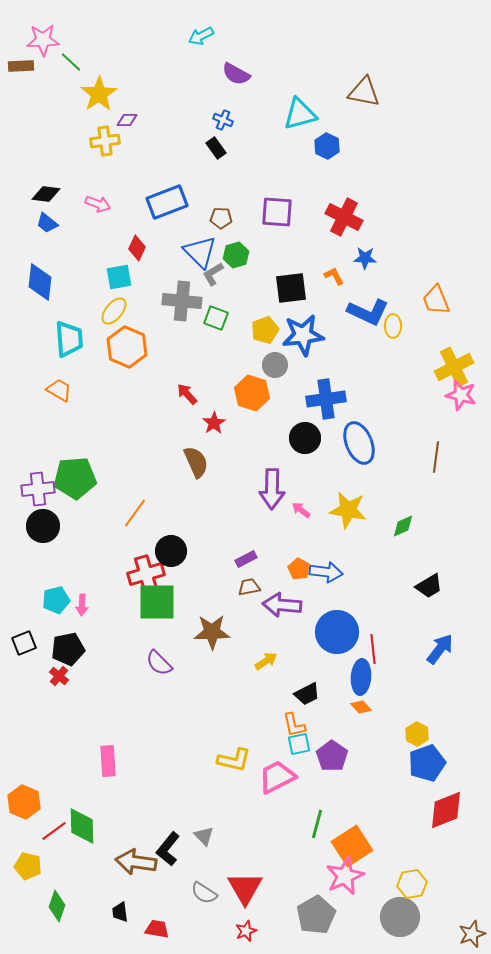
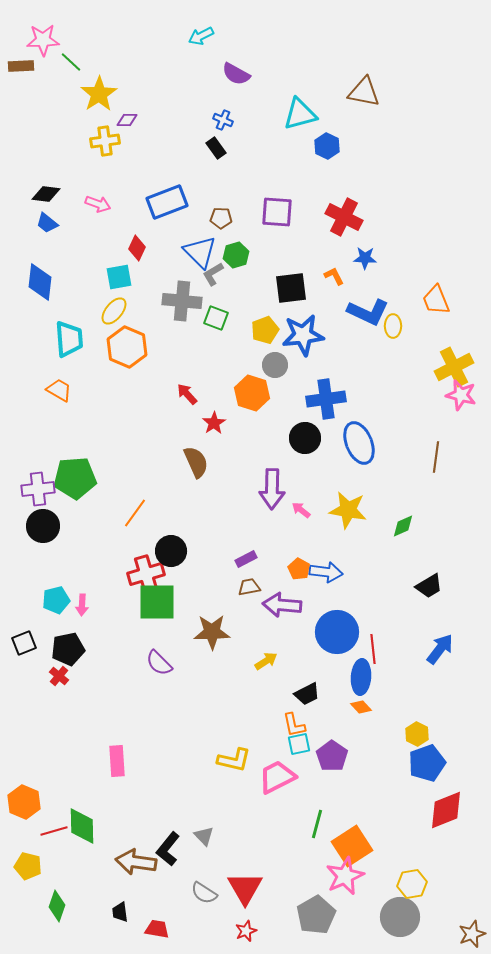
pink rectangle at (108, 761): moved 9 px right
red line at (54, 831): rotated 20 degrees clockwise
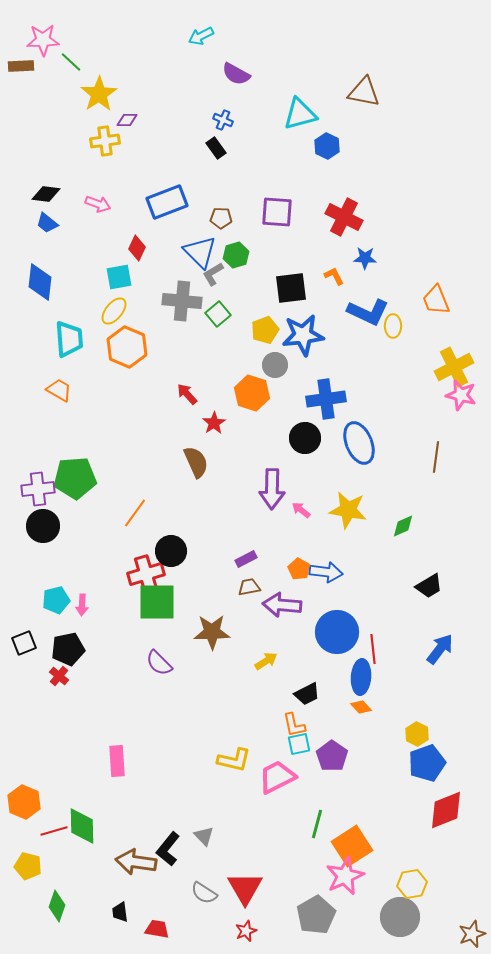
green square at (216, 318): moved 2 px right, 4 px up; rotated 30 degrees clockwise
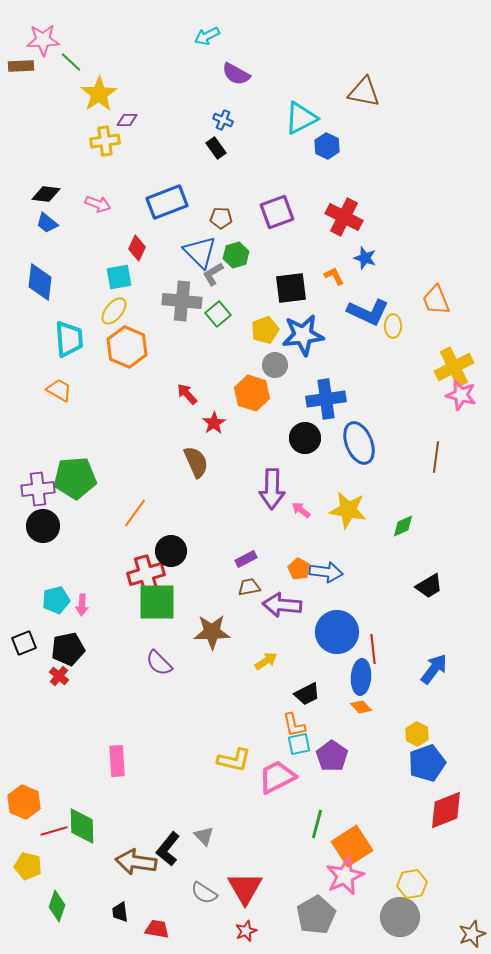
cyan arrow at (201, 36): moved 6 px right
cyan triangle at (300, 114): moved 1 px right, 4 px down; rotated 12 degrees counterclockwise
purple square at (277, 212): rotated 24 degrees counterclockwise
blue star at (365, 258): rotated 15 degrees clockwise
blue arrow at (440, 649): moved 6 px left, 20 px down
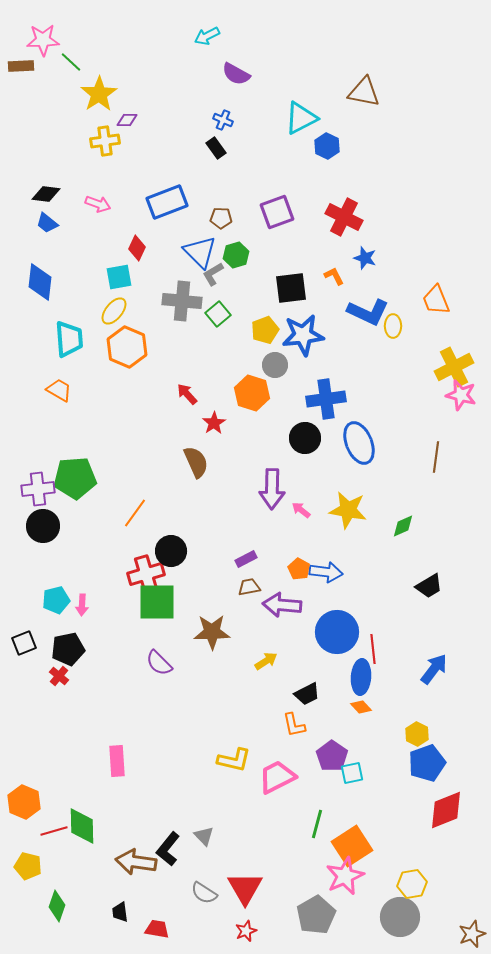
cyan square at (299, 744): moved 53 px right, 29 px down
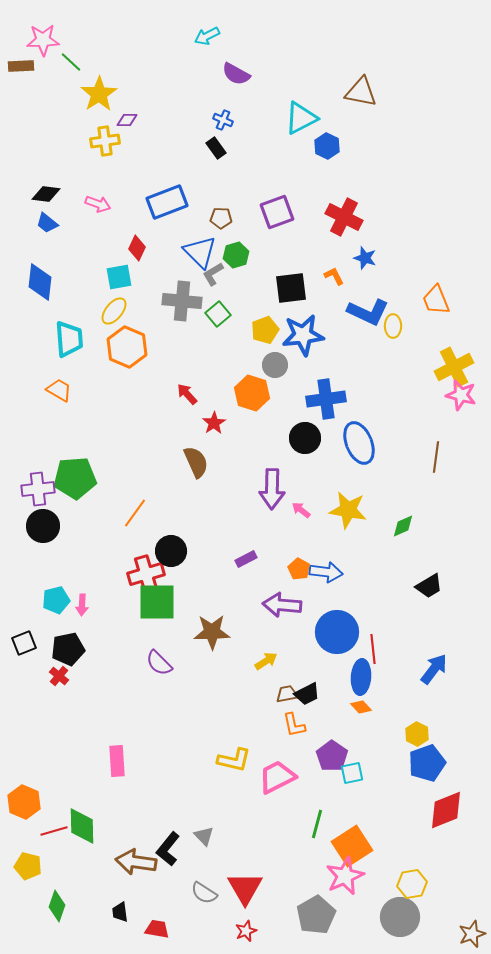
brown triangle at (364, 92): moved 3 px left
brown trapezoid at (249, 587): moved 38 px right, 107 px down
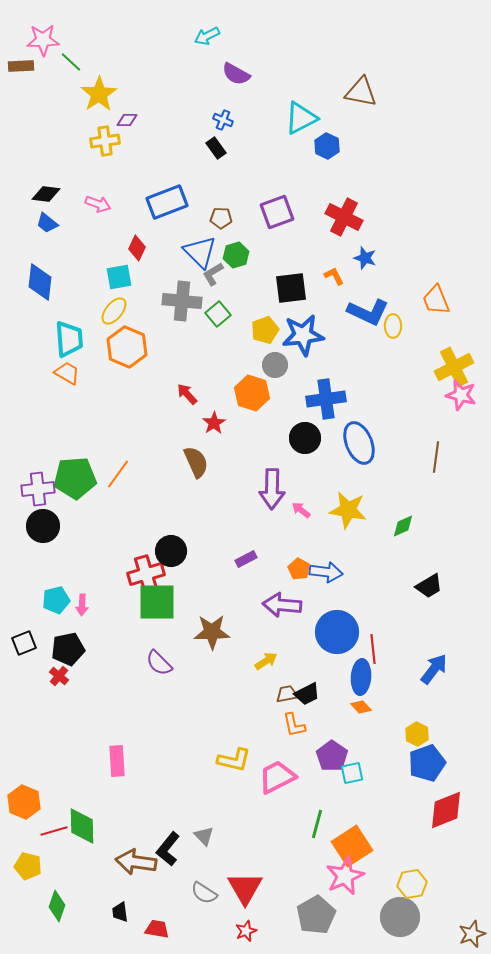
orange trapezoid at (59, 390): moved 8 px right, 17 px up
orange line at (135, 513): moved 17 px left, 39 px up
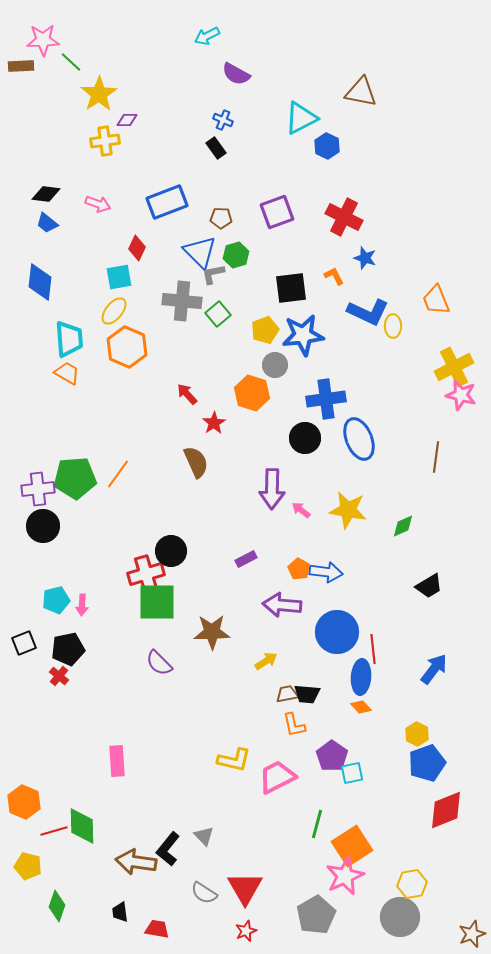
gray L-shape at (213, 274): rotated 20 degrees clockwise
blue ellipse at (359, 443): moved 4 px up
black trapezoid at (307, 694): rotated 32 degrees clockwise
